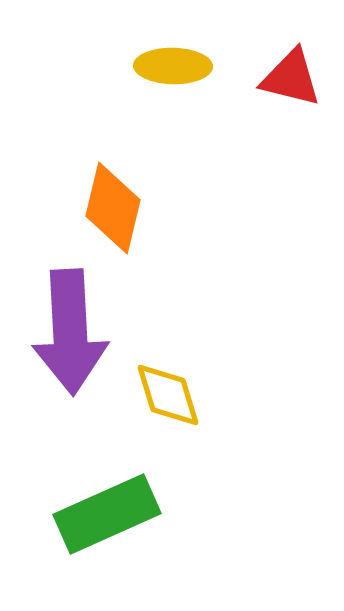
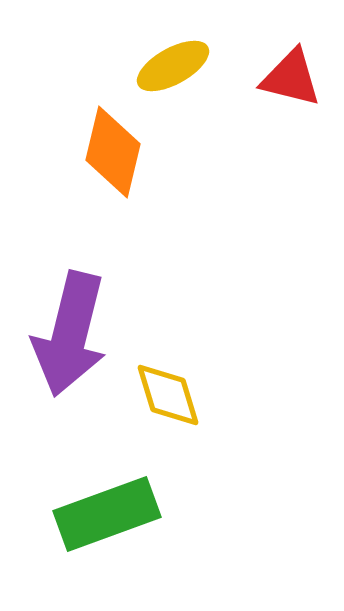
yellow ellipse: rotated 30 degrees counterclockwise
orange diamond: moved 56 px up
purple arrow: moved 2 px down; rotated 17 degrees clockwise
green rectangle: rotated 4 degrees clockwise
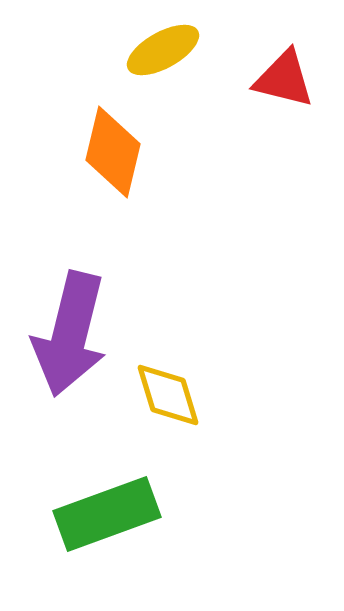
yellow ellipse: moved 10 px left, 16 px up
red triangle: moved 7 px left, 1 px down
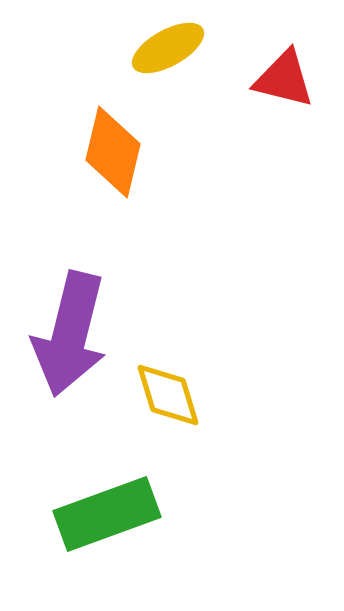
yellow ellipse: moved 5 px right, 2 px up
